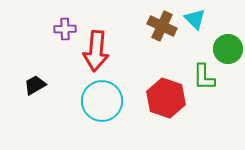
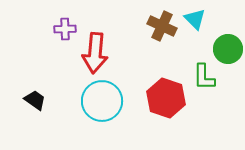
red arrow: moved 1 px left, 2 px down
black trapezoid: moved 15 px down; rotated 65 degrees clockwise
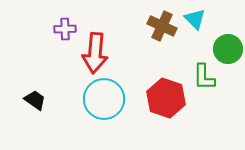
cyan circle: moved 2 px right, 2 px up
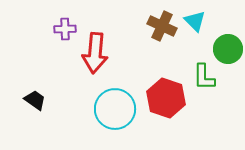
cyan triangle: moved 2 px down
cyan circle: moved 11 px right, 10 px down
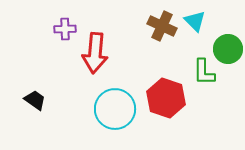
green L-shape: moved 5 px up
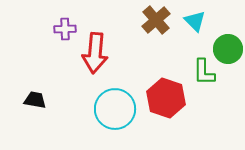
brown cross: moved 6 px left, 6 px up; rotated 24 degrees clockwise
black trapezoid: rotated 25 degrees counterclockwise
